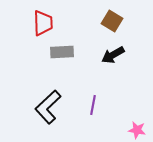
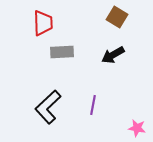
brown square: moved 5 px right, 4 px up
pink star: moved 2 px up
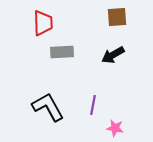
brown square: rotated 35 degrees counterclockwise
black L-shape: rotated 104 degrees clockwise
pink star: moved 22 px left
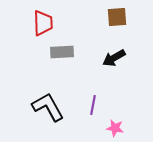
black arrow: moved 1 px right, 3 px down
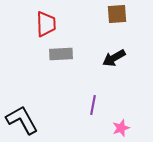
brown square: moved 3 px up
red trapezoid: moved 3 px right, 1 px down
gray rectangle: moved 1 px left, 2 px down
black L-shape: moved 26 px left, 13 px down
pink star: moved 6 px right; rotated 30 degrees counterclockwise
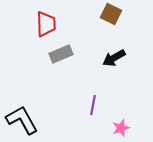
brown square: moved 6 px left; rotated 30 degrees clockwise
gray rectangle: rotated 20 degrees counterclockwise
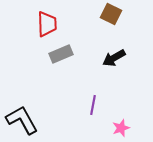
red trapezoid: moved 1 px right
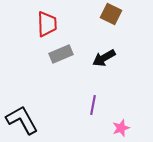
black arrow: moved 10 px left
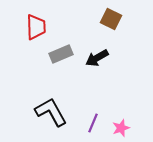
brown square: moved 5 px down
red trapezoid: moved 11 px left, 3 px down
black arrow: moved 7 px left
purple line: moved 18 px down; rotated 12 degrees clockwise
black L-shape: moved 29 px right, 8 px up
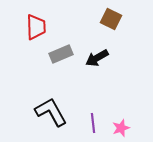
purple line: rotated 30 degrees counterclockwise
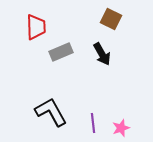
gray rectangle: moved 2 px up
black arrow: moved 5 px right, 4 px up; rotated 90 degrees counterclockwise
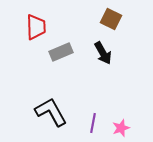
black arrow: moved 1 px right, 1 px up
purple line: rotated 18 degrees clockwise
